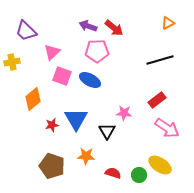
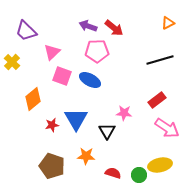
yellow cross: rotated 35 degrees counterclockwise
yellow ellipse: rotated 45 degrees counterclockwise
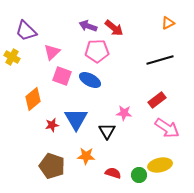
yellow cross: moved 5 px up; rotated 14 degrees counterclockwise
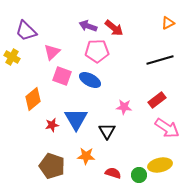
pink star: moved 6 px up
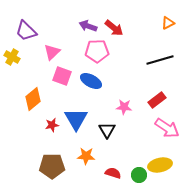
blue ellipse: moved 1 px right, 1 px down
black triangle: moved 1 px up
brown pentagon: rotated 20 degrees counterclockwise
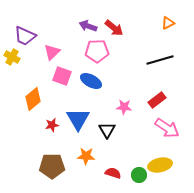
purple trapezoid: moved 1 px left, 5 px down; rotated 20 degrees counterclockwise
blue triangle: moved 2 px right
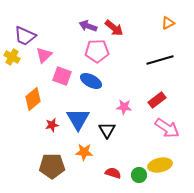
pink triangle: moved 8 px left, 3 px down
orange star: moved 2 px left, 4 px up
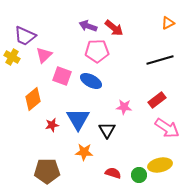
brown pentagon: moved 5 px left, 5 px down
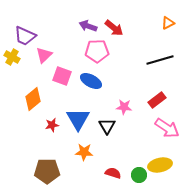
black triangle: moved 4 px up
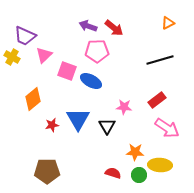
pink square: moved 5 px right, 5 px up
orange star: moved 51 px right
yellow ellipse: rotated 15 degrees clockwise
